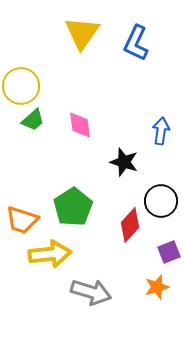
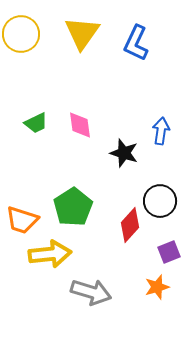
yellow circle: moved 52 px up
green trapezoid: moved 3 px right, 3 px down; rotated 15 degrees clockwise
black star: moved 9 px up
black circle: moved 1 px left
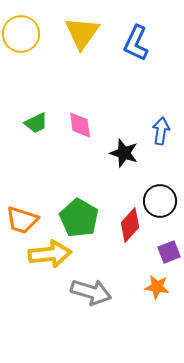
green pentagon: moved 6 px right, 11 px down; rotated 9 degrees counterclockwise
orange star: rotated 25 degrees clockwise
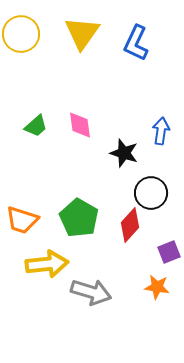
green trapezoid: moved 3 px down; rotated 15 degrees counterclockwise
black circle: moved 9 px left, 8 px up
yellow arrow: moved 3 px left, 10 px down
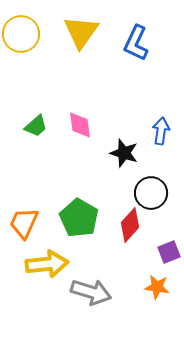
yellow triangle: moved 1 px left, 1 px up
orange trapezoid: moved 2 px right, 3 px down; rotated 96 degrees clockwise
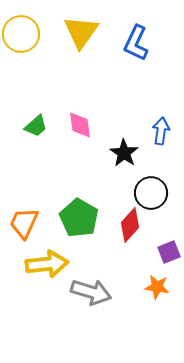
black star: rotated 16 degrees clockwise
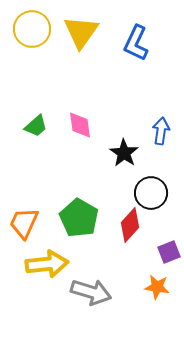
yellow circle: moved 11 px right, 5 px up
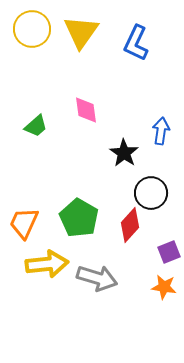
pink diamond: moved 6 px right, 15 px up
orange star: moved 7 px right
gray arrow: moved 6 px right, 14 px up
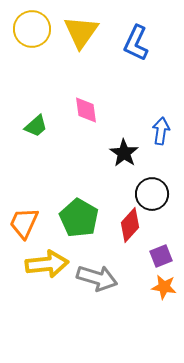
black circle: moved 1 px right, 1 px down
purple square: moved 8 px left, 4 px down
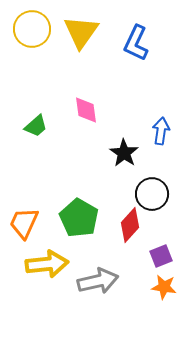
gray arrow: moved 1 px right, 3 px down; rotated 30 degrees counterclockwise
